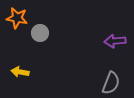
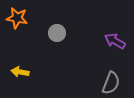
gray circle: moved 17 px right
purple arrow: rotated 35 degrees clockwise
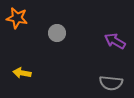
yellow arrow: moved 2 px right, 1 px down
gray semicircle: rotated 75 degrees clockwise
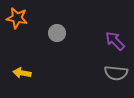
purple arrow: rotated 15 degrees clockwise
gray semicircle: moved 5 px right, 10 px up
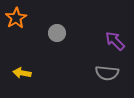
orange star: moved 1 px left; rotated 30 degrees clockwise
gray semicircle: moved 9 px left
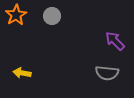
orange star: moved 3 px up
gray circle: moved 5 px left, 17 px up
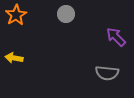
gray circle: moved 14 px right, 2 px up
purple arrow: moved 1 px right, 4 px up
yellow arrow: moved 8 px left, 15 px up
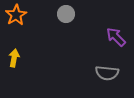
yellow arrow: rotated 90 degrees clockwise
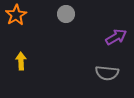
purple arrow: rotated 105 degrees clockwise
yellow arrow: moved 7 px right, 3 px down; rotated 12 degrees counterclockwise
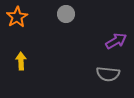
orange star: moved 1 px right, 2 px down
purple arrow: moved 4 px down
gray semicircle: moved 1 px right, 1 px down
